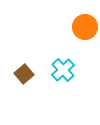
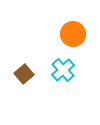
orange circle: moved 12 px left, 7 px down
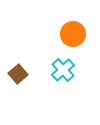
brown square: moved 6 px left
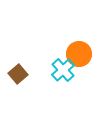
orange circle: moved 6 px right, 20 px down
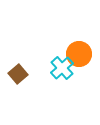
cyan cross: moved 1 px left, 2 px up
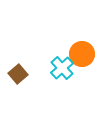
orange circle: moved 3 px right
